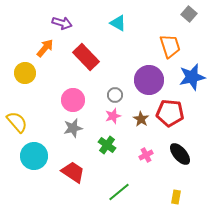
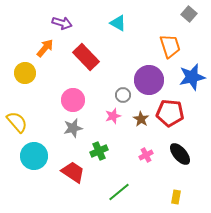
gray circle: moved 8 px right
green cross: moved 8 px left, 6 px down; rotated 30 degrees clockwise
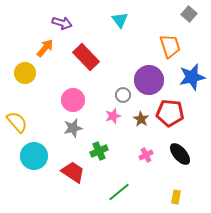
cyan triangle: moved 2 px right, 3 px up; rotated 24 degrees clockwise
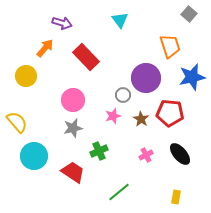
yellow circle: moved 1 px right, 3 px down
purple circle: moved 3 px left, 2 px up
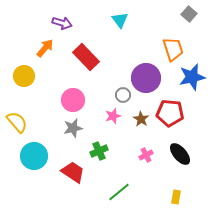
orange trapezoid: moved 3 px right, 3 px down
yellow circle: moved 2 px left
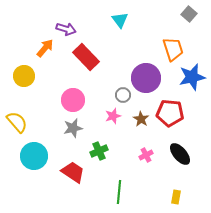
purple arrow: moved 4 px right, 6 px down
green line: rotated 45 degrees counterclockwise
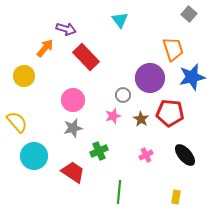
purple circle: moved 4 px right
black ellipse: moved 5 px right, 1 px down
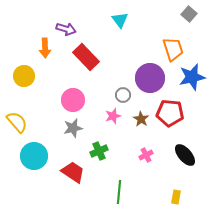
orange arrow: rotated 138 degrees clockwise
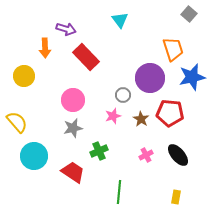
black ellipse: moved 7 px left
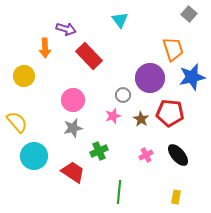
red rectangle: moved 3 px right, 1 px up
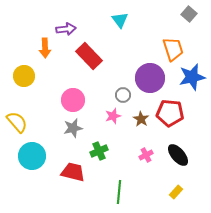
purple arrow: rotated 24 degrees counterclockwise
cyan circle: moved 2 px left
red trapezoid: rotated 20 degrees counterclockwise
yellow rectangle: moved 5 px up; rotated 32 degrees clockwise
